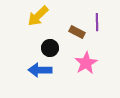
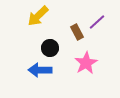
purple line: rotated 48 degrees clockwise
brown rectangle: rotated 35 degrees clockwise
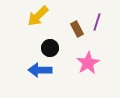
purple line: rotated 30 degrees counterclockwise
brown rectangle: moved 3 px up
pink star: moved 2 px right
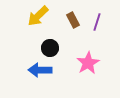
brown rectangle: moved 4 px left, 9 px up
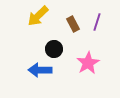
brown rectangle: moved 4 px down
black circle: moved 4 px right, 1 px down
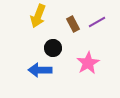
yellow arrow: rotated 25 degrees counterclockwise
purple line: rotated 42 degrees clockwise
black circle: moved 1 px left, 1 px up
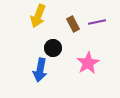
purple line: rotated 18 degrees clockwise
blue arrow: rotated 80 degrees counterclockwise
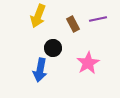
purple line: moved 1 px right, 3 px up
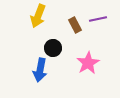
brown rectangle: moved 2 px right, 1 px down
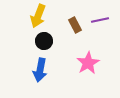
purple line: moved 2 px right, 1 px down
black circle: moved 9 px left, 7 px up
